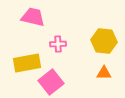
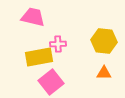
yellow rectangle: moved 12 px right, 6 px up
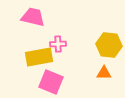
yellow hexagon: moved 5 px right, 4 px down
pink square: rotated 30 degrees counterclockwise
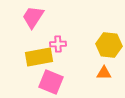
pink trapezoid: rotated 70 degrees counterclockwise
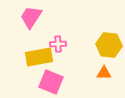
pink trapezoid: moved 2 px left
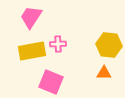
yellow rectangle: moved 7 px left, 6 px up
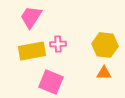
yellow hexagon: moved 4 px left
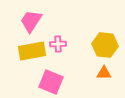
pink trapezoid: moved 4 px down
